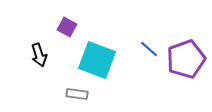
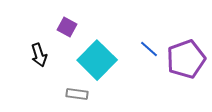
cyan square: rotated 24 degrees clockwise
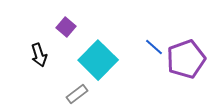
purple square: moved 1 px left; rotated 12 degrees clockwise
blue line: moved 5 px right, 2 px up
cyan square: moved 1 px right
gray rectangle: rotated 45 degrees counterclockwise
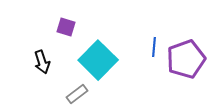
purple square: rotated 24 degrees counterclockwise
blue line: rotated 54 degrees clockwise
black arrow: moved 3 px right, 7 px down
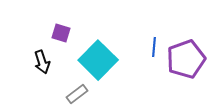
purple square: moved 5 px left, 6 px down
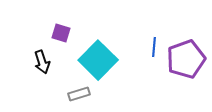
gray rectangle: moved 2 px right; rotated 20 degrees clockwise
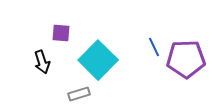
purple square: rotated 12 degrees counterclockwise
blue line: rotated 30 degrees counterclockwise
purple pentagon: rotated 18 degrees clockwise
